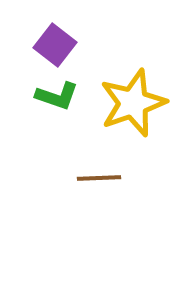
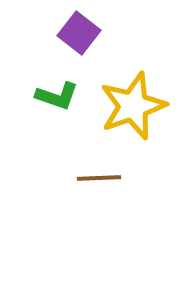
purple square: moved 24 px right, 12 px up
yellow star: moved 3 px down
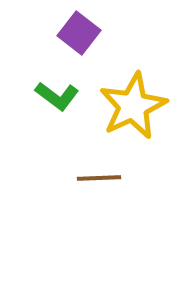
green L-shape: rotated 18 degrees clockwise
yellow star: rotated 6 degrees counterclockwise
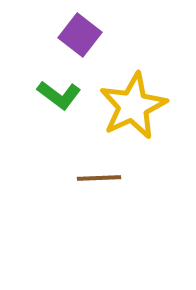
purple square: moved 1 px right, 2 px down
green L-shape: moved 2 px right, 1 px up
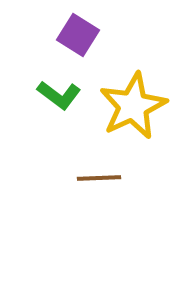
purple square: moved 2 px left; rotated 6 degrees counterclockwise
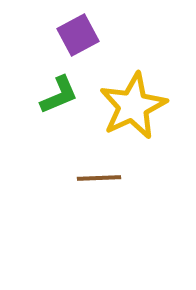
purple square: rotated 30 degrees clockwise
green L-shape: rotated 60 degrees counterclockwise
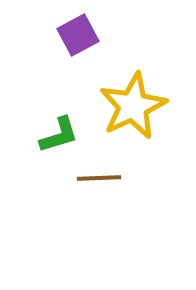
green L-shape: moved 40 px down; rotated 6 degrees clockwise
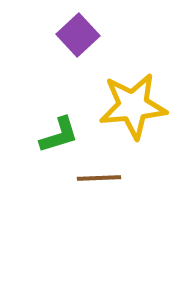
purple square: rotated 15 degrees counterclockwise
yellow star: rotated 20 degrees clockwise
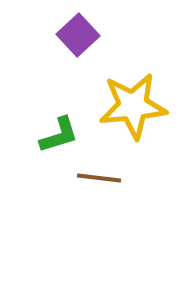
brown line: rotated 9 degrees clockwise
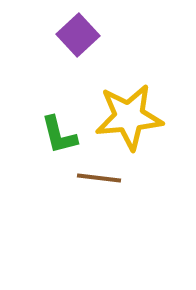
yellow star: moved 4 px left, 11 px down
green L-shape: rotated 93 degrees clockwise
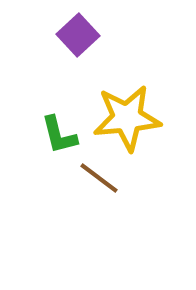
yellow star: moved 2 px left, 1 px down
brown line: rotated 30 degrees clockwise
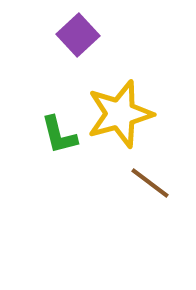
yellow star: moved 7 px left, 4 px up; rotated 10 degrees counterclockwise
brown line: moved 51 px right, 5 px down
